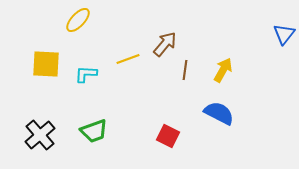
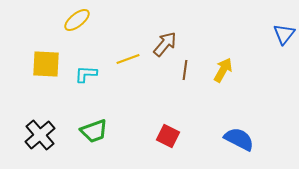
yellow ellipse: moved 1 px left; rotated 8 degrees clockwise
blue semicircle: moved 20 px right, 26 px down
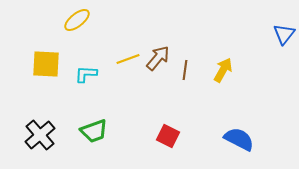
brown arrow: moved 7 px left, 14 px down
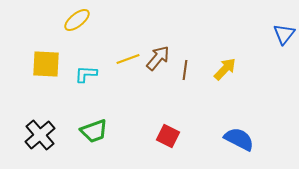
yellow arrow: moved 2 px right, 1 px up; rotated 15 degrees clockwise
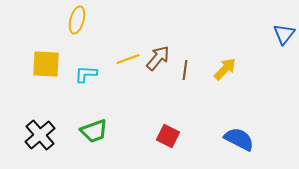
yellow ellipse: rotated 36 degrees counterclockwise
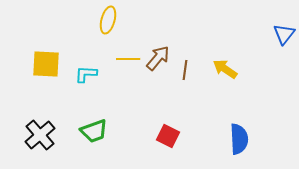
yellow ellipse: moved 31 px right
yellow line: rotated 20 degrees clockwise
yellow arrow: rotated 100 degrees counterclockwise
blue semicircle: rotated 60 degrees clockwise
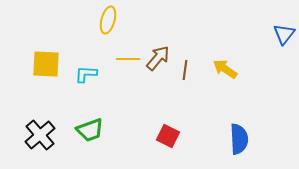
green trapezoid: moved 4 px left, 1 px up
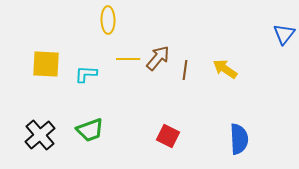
yellow ellipse: rotated 16 degrees counterclockwise
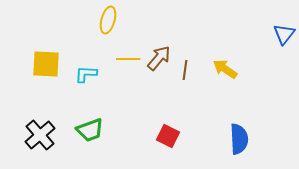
yellow ellipse: rotated 16 degrees clockwise
brown arrow: moved 1 px right
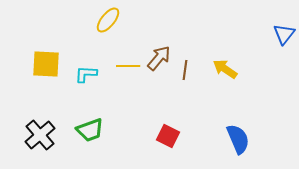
yellow ellipse: rotated 24 degrees clockwise
yellow line: moved 7 px down
blue semicircle: moved 1 px left; rotated 20 degrees counterclockwise
